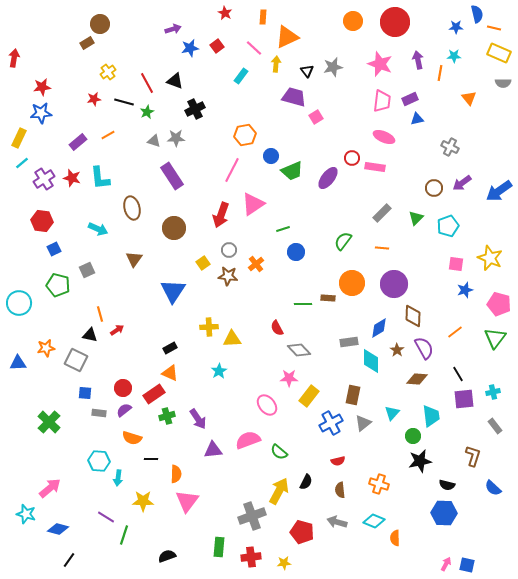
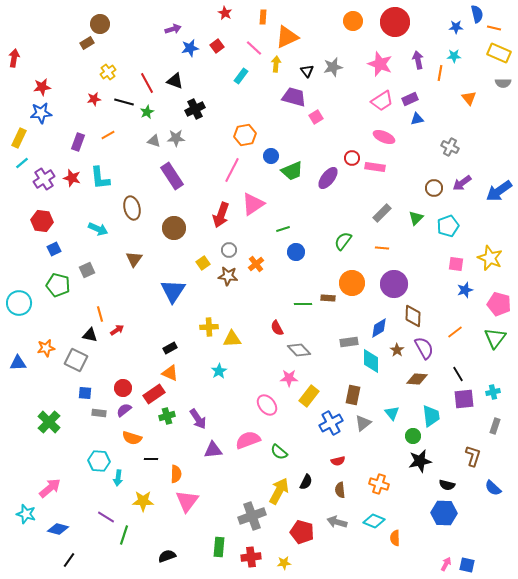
pink trapezoid at (382, 101): rotated 50 degrees clockwise
purple rectangle at (78, 142): rotated 30 degrees counterclockwise
cyan triangle at (392, 413): rotated 21 degrees counterclockwise
gray rectangle at (495, 426): rotated 56 degrees clockwise
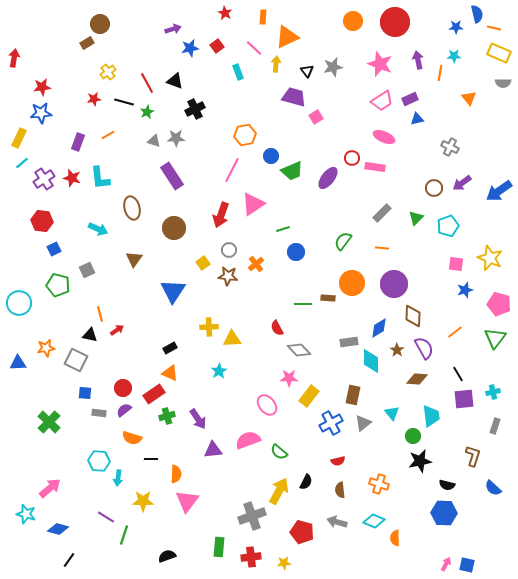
cyan rectangle at (241, 76): moved 3 px left, 4 px up; rotated 56 degrees counterclockwise
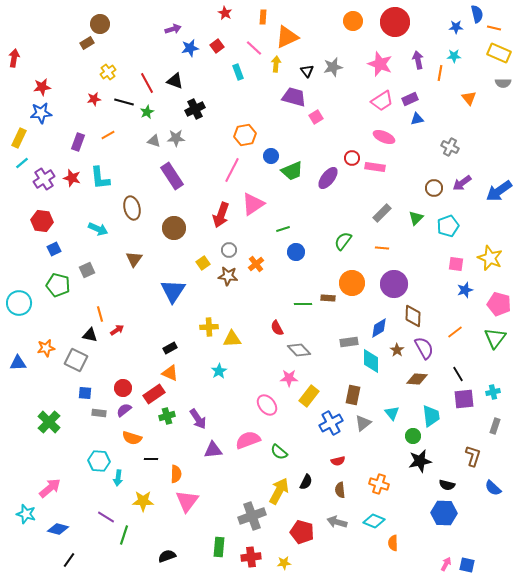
orange semicircle at (395, 538): moved 2 px left, 5 px down
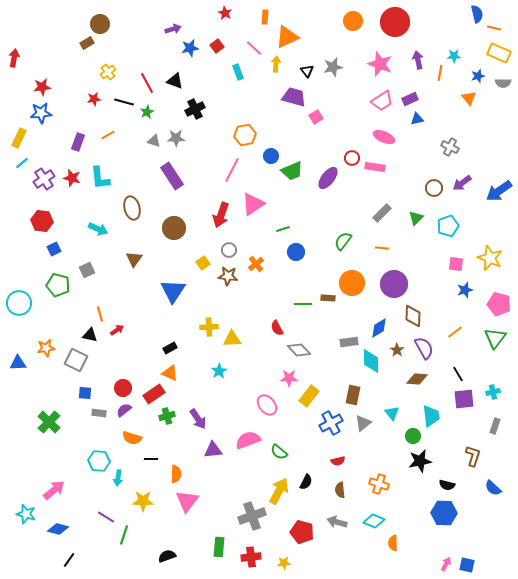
orange rectangle at (263, 17): moved 2 px right
blue star at (456, 27): moved 22 px right, 49 px down; rotated 16 degrees counterclockwise
pink arrow at (50, 488): moved 4 px right, 2 px down
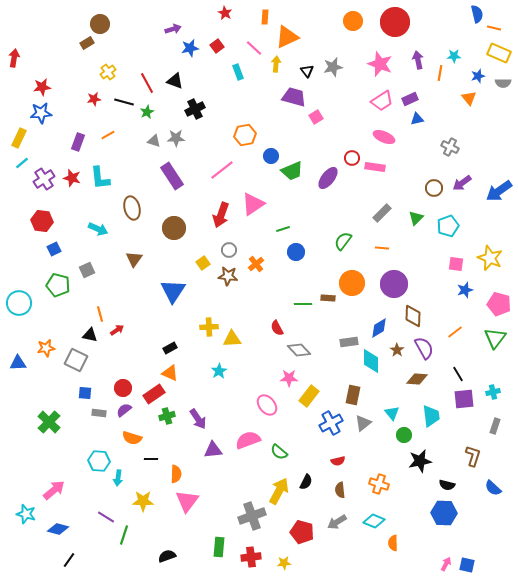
pink line at (232, 170): moved 10 px left; rotated 25 degrees clockwise
green circle at (413, 436): moved 9 px left, 1 px up
gray arrow at (337, 522): rotated 48 degrees counterclockwise
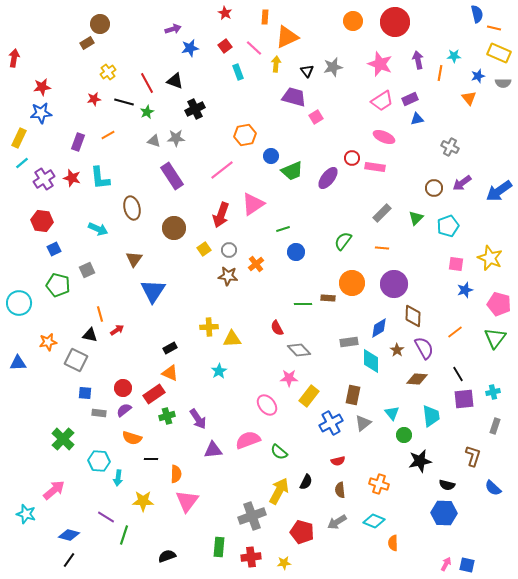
red square at (217, 46): moved 8 px right
yellow square at (203, 263): moved 1 px right, 14 px up
blue triangle at (173, 291): moved 20 px left
orange star at (46, 348): moved 2 px right, 6 px up
green cross at (49, 422): moved 14 px right, 17 px down
blue diamond at (58, 529): moved 11 px right, 6 px down
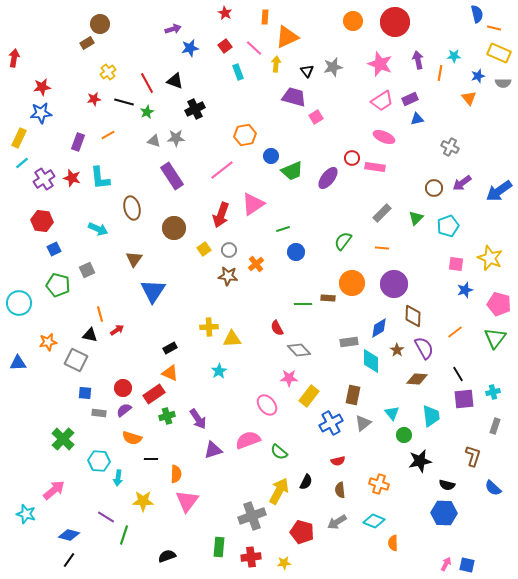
purple triangle at (213, 450): rotated 12 degrees counterclockwise
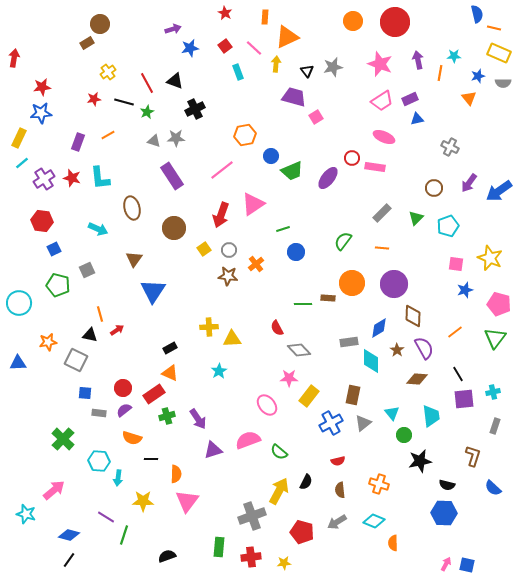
purple arrow at (462, 183): moved 7 px right; rotated 18 degrees counterclockwise
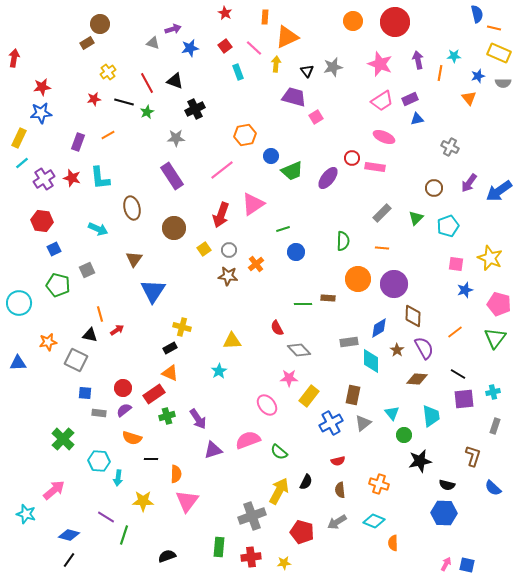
gray triangle at (154, 141): moved 1 px left, 98 px up
green semicircle at (343, 241): rotated 144 degrees clockwise
orange circle at (352, 283): moved 6 px right, 4 px up
yellow cross at (209, 327): moved 27 px left; rotated 18 degrees clockwise
yellow triangle at (232, 339): moved 2 px down
black line at (458, 374): rotated 28 degrees counterclockwise
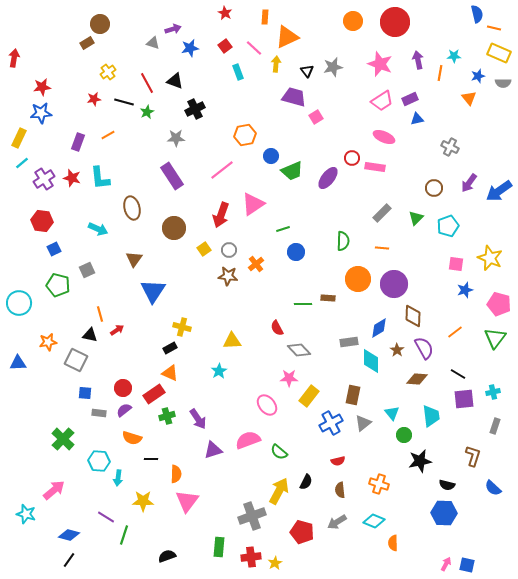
yellow star at (284, 563): moved 9 px left; rotated 24 degrees counterclockwise
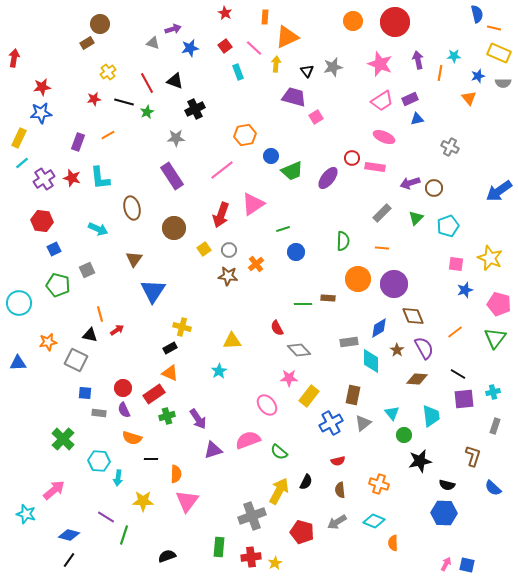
purple arrow at (469, 183): moved 59 px left; rotated 36 degrees clockwise
brown diamond at (413, 316): rotated 25 degrees counterclockwise
purple semicircle at (124, 410): rotated 77 degrees counterclockwise
